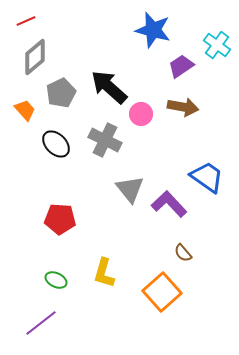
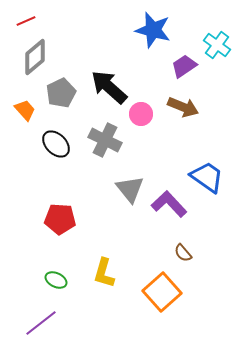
purple trapezoid: moved 3 px right
brown arrow: rotated 12 degrees clockwise
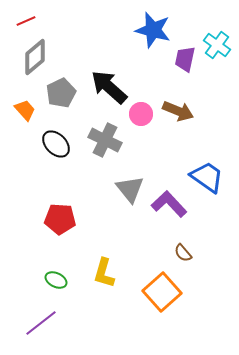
purple trapezoid: moved 1 px right, 7 px up; rotated 44 degrees counterclockwise
brown arrow: moved 5 px left, 4 px down
